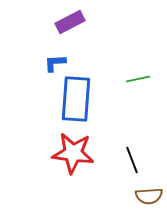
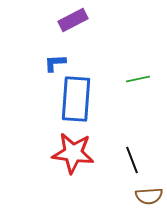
purple rectangle: moved 3 px right, 2 px up
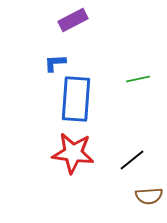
black line: rotated 72 degrees clockwise
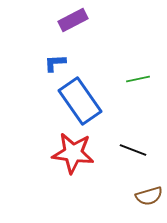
blue rectangle: moved 4 px right, 2 px down; rotated 39 degrees counterclockwise
black line: moved 1 px right, 10 px up; rotated 60 degrees clockwise
brown semicircle: rotated 12 degrees counterclockwise
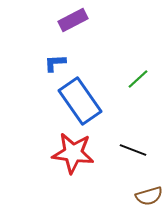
green line: rotated 30 degrees counterclockwise
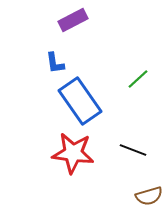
blue L-shape: rotated 95 degrees counterclockwise
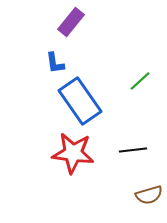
purple rectangle: moved 2 px left, 2 px down; rotated 24 degrees counterclockwise
green line: moved 2 px right, 2 px down
black line: rotated 28 degrees counterclockwise
brown semicircle: moved 1 px up
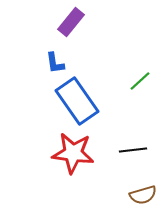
blue rectangle: moved 3 px left
brown semicircle: moved 6 px left
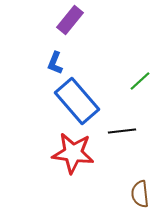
purple rectangle: moved 1 px left, 2 px up
blue L-shape: rotated 30 degrees clockwise
blue rectangle: rotated 6 degrees counterclockwise
black line: moved 11 px left, 19 px up
brown semicircle: moved 3 px left, 1 px up; rotated 100 degrees clockwise
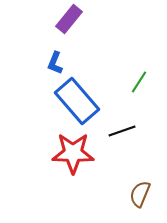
purple rectangle: moved 1 px left, 1 px up
green line: moved 1 px left, 1 px down; rotated 15 degrees counterclockwise
black line: rotated 12 degrees counterclockwise
red star: rotated 6 degrees counterclockwise
brown semicircle: rotated 28 degrees clockwise
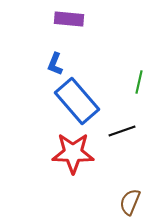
purple rectangle: rotated 56 degrees clockwise
blue L-shape: moved 1 px down
green line: rotated 20 degrees counterclockwise
brown semicircle: moved 10 px left, 8 px down
